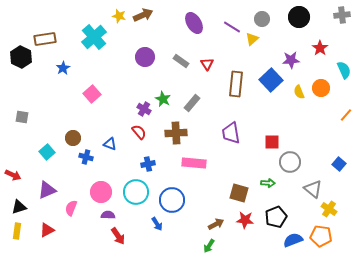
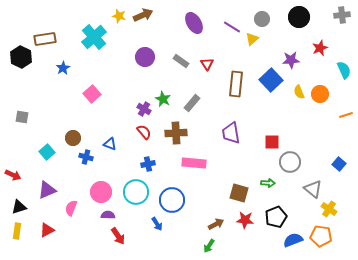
red star at (320, 48): rotated 14 degrees clockwise
orange circle at (321, 88): moved 1 px left, 6 px down
orange line at (346, 115): rotated 32 degrees clockwise
red semicircle at (139, 132): moved 5 px right
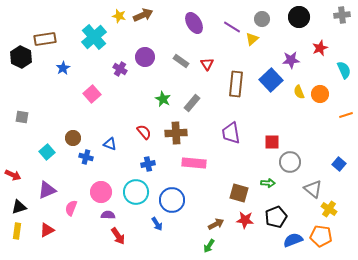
purple cross at (144, 109): moved 24 px left, 40 px up
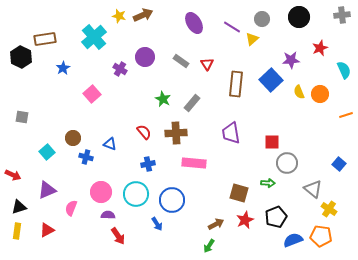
gray circle at (290, 162): moved 3 px left, 1 px down
cyan circle at (136, 192): moved 2 px down
red star at (245, 220): rotated 30 degrees counterclockwise
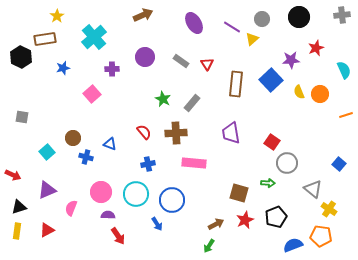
yellow star at (119, 16): moved 62 px left; rotated 24 degrees clockwise
red star at (320, 48): moved 4 px left
blue star at (63, 68): rotated 16 degrees clockwise
purple cross at (120, 69): moved 8 px left; rotated 32 degrees counterclockwise
red square at (272, 142): rotated 35 degrees clockwise
blue semicircle at (293, 240): moved 5 px down
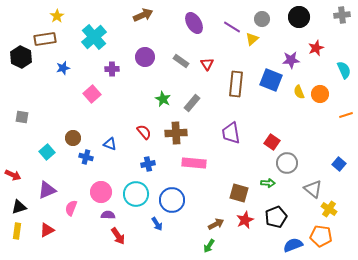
blue square at (271, 80): rotated 25 degrees counterclockwise
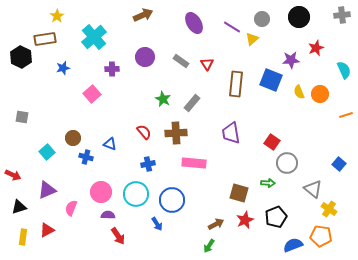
yellow rectangle at (17, 231): moved 6 px right, 6 px down
